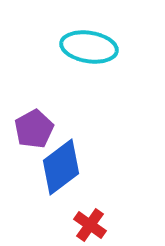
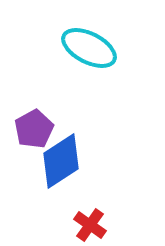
cyan ellipse: moved 1 px down; rotated 18 degrees clockwise
blue diamond: moved 6 px up; rotated 4 degrees clockwise
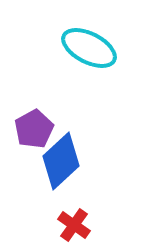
blue diamond: rotated 10 degrees counterclockwise
red cross: moved 16 px left
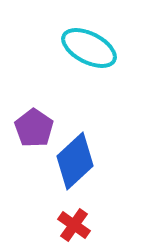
purple pentagon: moved 1 px up; rotated 9 degrees counterclockwise
blue diamond: moved 14 px right
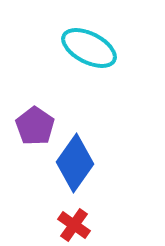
purple pentagon: moved 1 px right, 2 px up
blue diamond: moved 2 px down; rotated 12 degrees counterclockwise
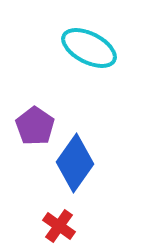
red cross: moved 15 px left, 1 px down
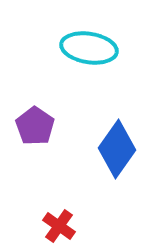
cyan ellipse: rotated 18 degrees counterclockwise
blue diamond: moved 42 px right, 14 px up
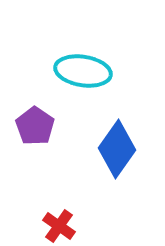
cyan ellipse: moved 6 px left, 23 px down
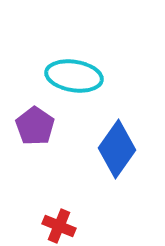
cyan ellipse: moved 9 px left, 5 px down
red cross: rotated 12 degrees counterclockwise
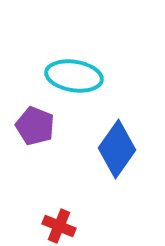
purple pentagon: rotated 12 degrees counterclockwise
